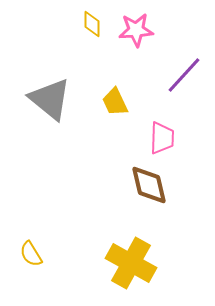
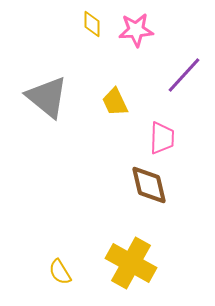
gray triangle: moved 3 px left, 2 px up
yellow semicircle: moved 29 px right, 18 px down
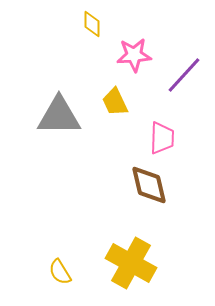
pink star: moved 2 px left, 25 px down
gray triangle: moved 12 px right, 19 px down; rotated 39 degrees counterclockwise
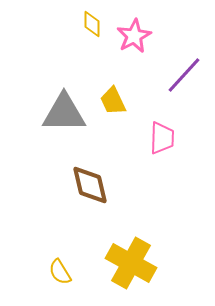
pink star: moved 19 px up; rotated 24 degrees counterclockwise
yellow trapezoid: moved 2 px left, 1 px up
gray triangle: moved 5 px right, 3 px up
brown diamond: moved 59 px left
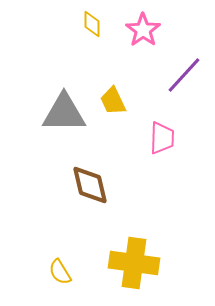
pink star: moved 9 px right, 6 px up; rotated 8 degrees counterclockwise
yellow cross: moved 3 px right; rotated 21 degrees counterclockwise
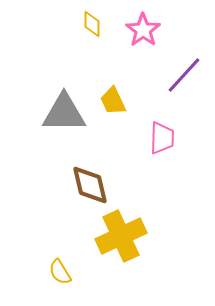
yellow cross: moved 13 px left, 27 px up; rotated 33 degrees counterclockwise
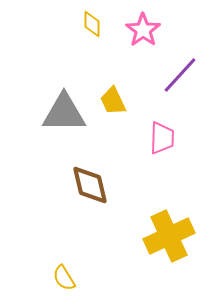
purple line: moved 4 px left
yellow cross: moved 48 px right
yellow semicircle: moved 4 px right, 6 px down
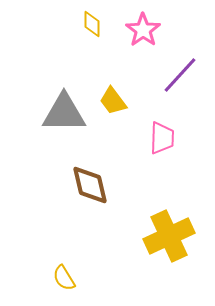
yellow trapezoid: rotated 12 degrees counterclockwise
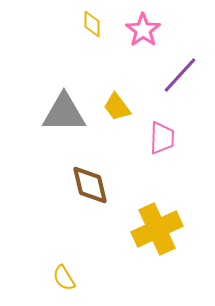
yellow trapezoid: moved 4 px right, 6 px down
yellow cross: moved 12 px left, 7 px up
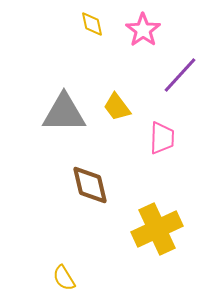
yellow diamond: rotated 12 degrees counterclockwise
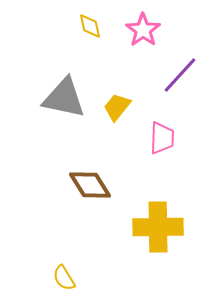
yellow diamond: moved 2 px left, 2 px down
yellow trapezoid: rotated 76 degrees clockwise
gray triangle: moved 15 px up; rotated 12 degrees clockwise
brown diamond: rotated 18 degrees counterclockwise
yellow cross: moved 1 px right, 2 px up; rotated 24 degrees clockwise
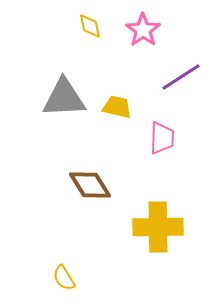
purple line: moved 1 px right, 2 px down; rotated 15 degrees clockwise
gray triangle: rotated 15 degrees counterclockwise
yellow trapezoid: rotated 64 degrees clockwise
